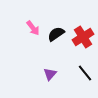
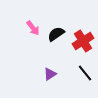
red cross: moved 4 px down
purple triangle: rotated 16 degrees clockwise
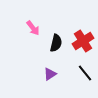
black semicircle: moved 9 px down; rotated 138 degrees clockwise
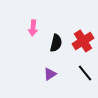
pink arrow: rotated 42 degrees clockwise
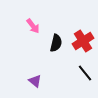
pink arrow: moved 2 px up; rotated 42 degrees counterclockwise
purple triangle: moved 15 px left, 7 px down; rotated 48 degrees counterclockwise
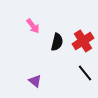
black semicircle: moved 1 px right, 1 px up
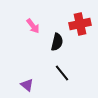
red cross: moved 3 px left, 17 px up; rotated 20 degrees clockwise
black line: moved 23 px left
purple triangle: moved 8 px left, 4 px down
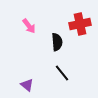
pink arrow: moved 4 px left
black semicircle: rotated 18 degrees counterclockwise
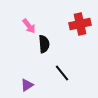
black semicircle: moved 13 px left, 2 px down
purple triangle: rotated 48 degrees clockwise
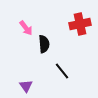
pink arrow: moved 3 px left, 2 px down
black line: moved 2 px up
purple triangle: moved 1 px left, 1 px down; rotated 32 degrees counterclockwise
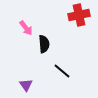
red cross: moved 1 px left, 9 px up
black line: rotated 12 degrees counterclockwise
purple triangle: moved 1 px up
